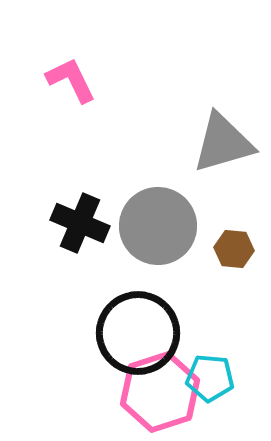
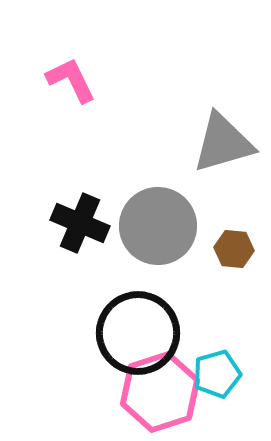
cyan pentagon: moved 7 px right, 4 px up; rotated 21 degrees counterclockwise
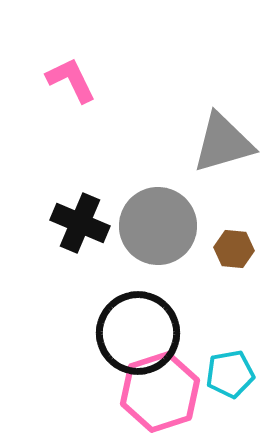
cyan pentagon: moved 13 px right; rotated 6 degrees clockwise
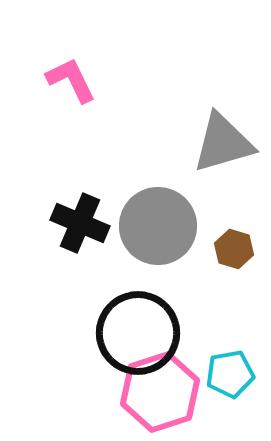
brown hexagon: rotated 12 degrees clockwise
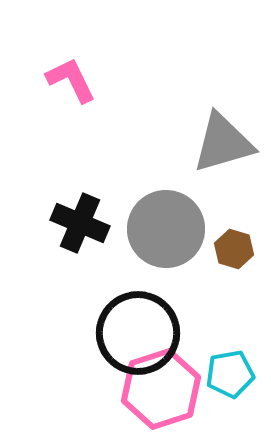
gray circle: moved 8 px right, 3 px down
pink hexagon: moved 1 px right, 3 px up
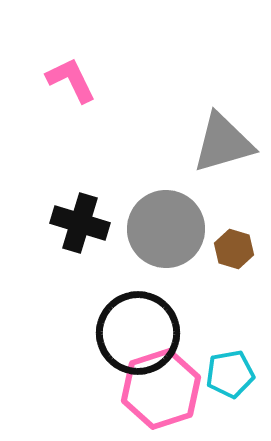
black cross: rotated 6 degrees counterclockwise
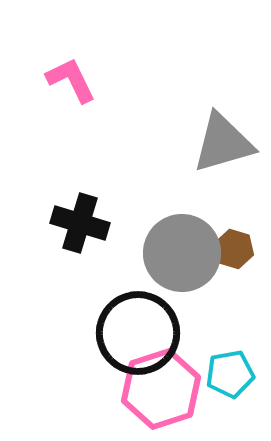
gray circle: moved 16 px right, 24 px down
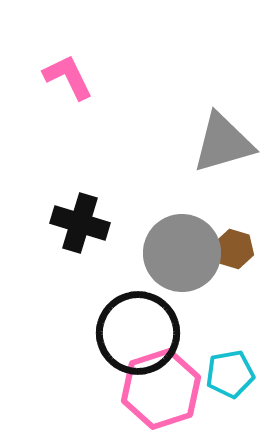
pink L-shape: moved 3 px left, 3 px up
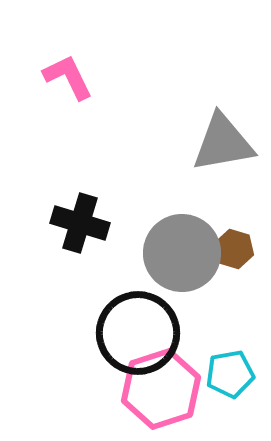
gray triangle: rotated 6 degrees clockwise
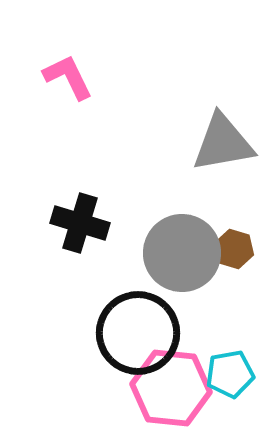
pink hexagon: moved 10 px right, 1 px up; rotated 24 degrees clockwise
